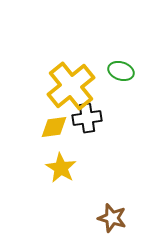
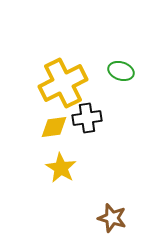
yellow cross: moved 8 px left, 3 px up; rotated 12 degrees clockwise
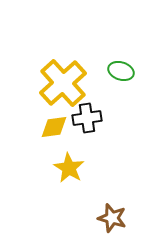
yellow cross: rotated 15 degrees counterclockwise
yellow star: moved 8 px right
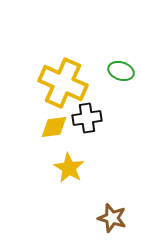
yellow cross: rotated 24 degrees counterclockwise
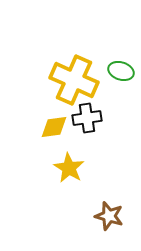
yellow cross: moved 11 px right, 3 px up
brown star: moved 3 px left, 2 px up
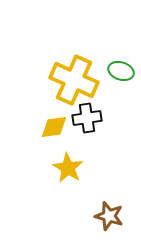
yellow star: moved 1 px left
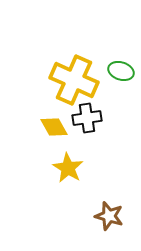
yellow diamond: rotated 68 degrees clockwise
